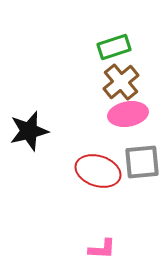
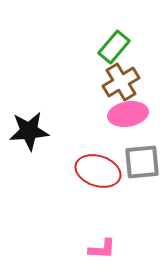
green rectangle: rotated 32 degrees counterclockwise
brown cross: rotated 9 degrees clockwise
black star: rotated 9 degrees clockwise
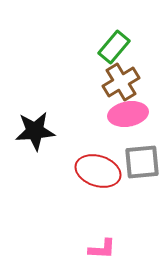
black star: moved 6 px right
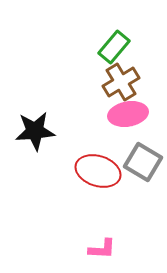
gray square: moved 1 px right; rotated 36 degrees clockwise
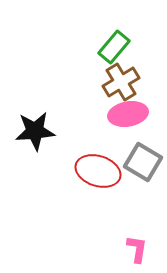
pink L-shape: moved 35 px right; rotated 84 degrees counterclockwise
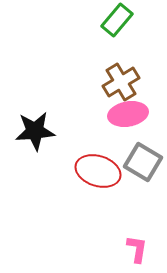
green rectangle: moved 3 px right, 27 px up
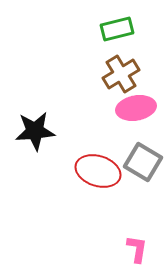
green rectangle: moved 9 px down; rotated 36 degrees clockwise
brown cross: moved 8 px up
pink ellipse: moved 8 px right, 6 px up
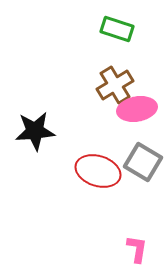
green rectangle: rotated 32 degrees clockwise
brown cross: moved 6 px left, 11 px down
pink ellipse: moved 1 px right, 1 px down
